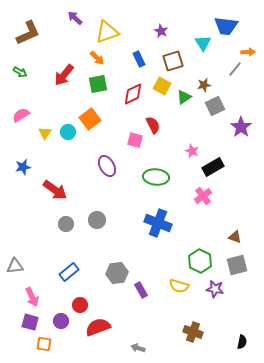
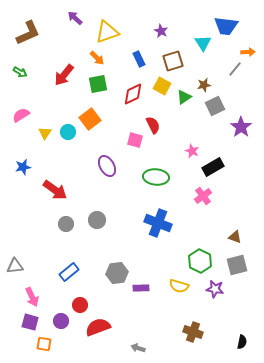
purple rectangle at (141, 290): moved 2 px up; rotated 63 degrees counterclockwise
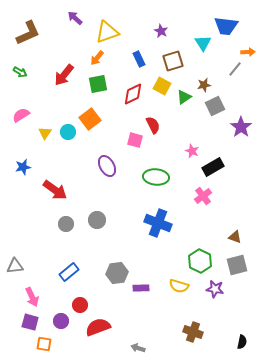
orange arrow at (97, 58): rotated 84 degrees clockwise
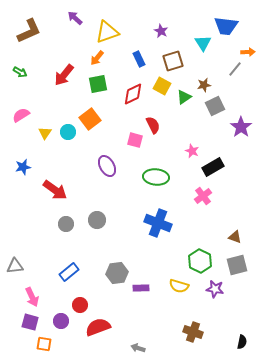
brown L-shape at (28, 33): moved 1 px right, 2 px up
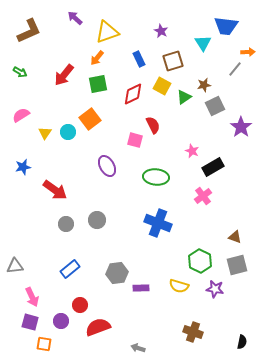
blue rectangle at (69, 272): moved 1 px right, 3 px up
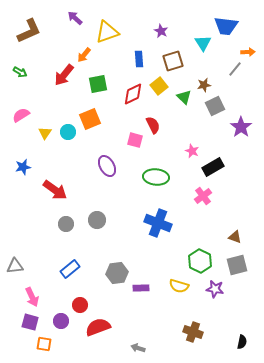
orange arrow at (97, 58): moved 13 px left, 3 px up
blue rectangle at (139, 59): rotated 21 degrees clockwise
yellow square at (162, 86): moved 3 px left; rotated 24 degrees clockwise
green triangle at (184, 97): rotated 42 degrees counterclockwise
orange square at (90, 119): rotated 15 degrees clockwise
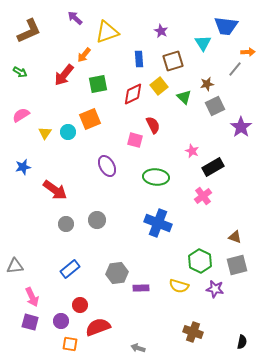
brown star at (204, 85): moved 3 px right, 1 px up
orange square at (44, 344): moved 26 px right
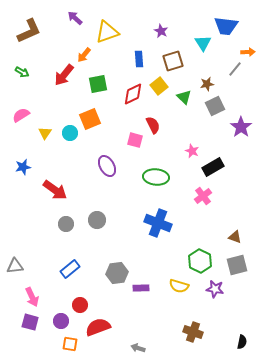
green arrow at (20, 72): moved 2 px right
cyan circle at (68, 132): moved 2 px right, 1 px down
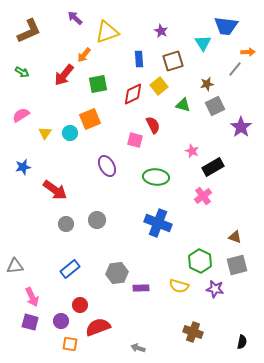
green triangle at (184, 97): moved 1 px left, 8 px down; rotated 28 degrees counterclockwise
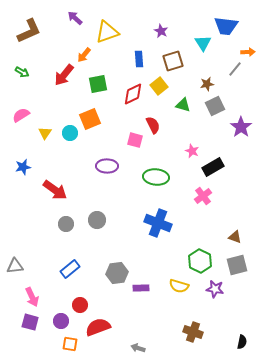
purple ellipse at (107, 166): rotated 60 degrees counterclockwise
